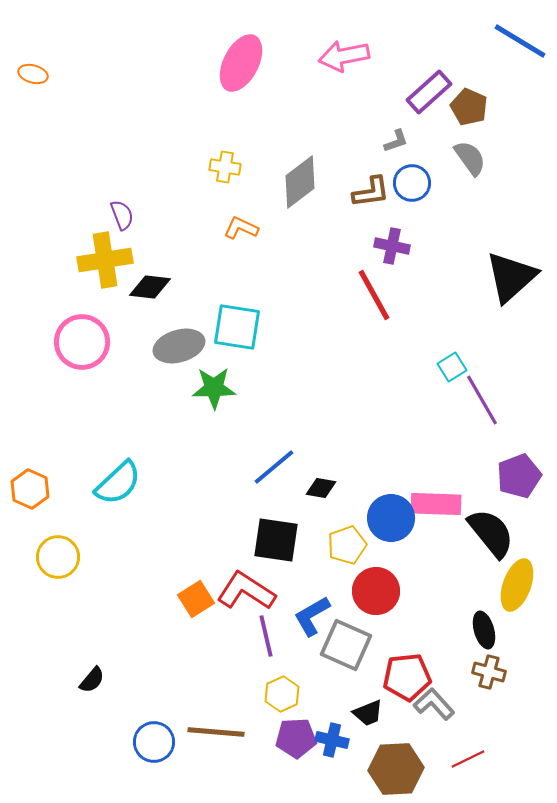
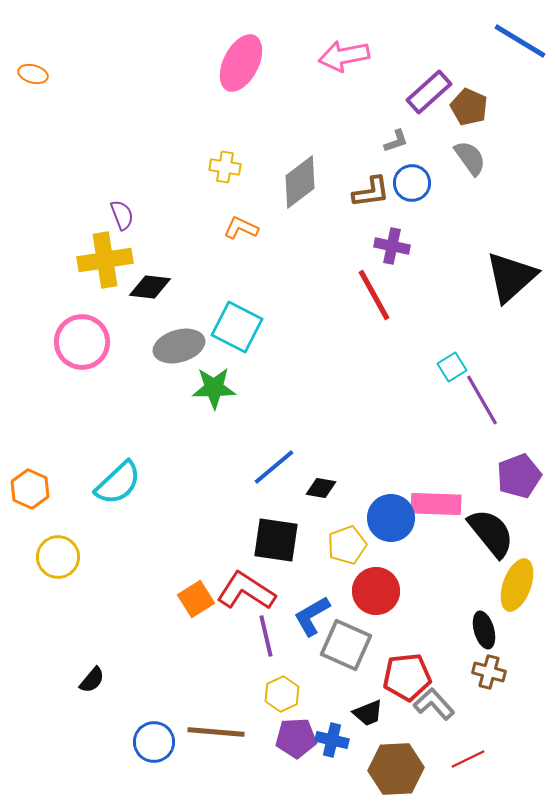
cyan square at (237, 327): rotated 18 degrees clockwise
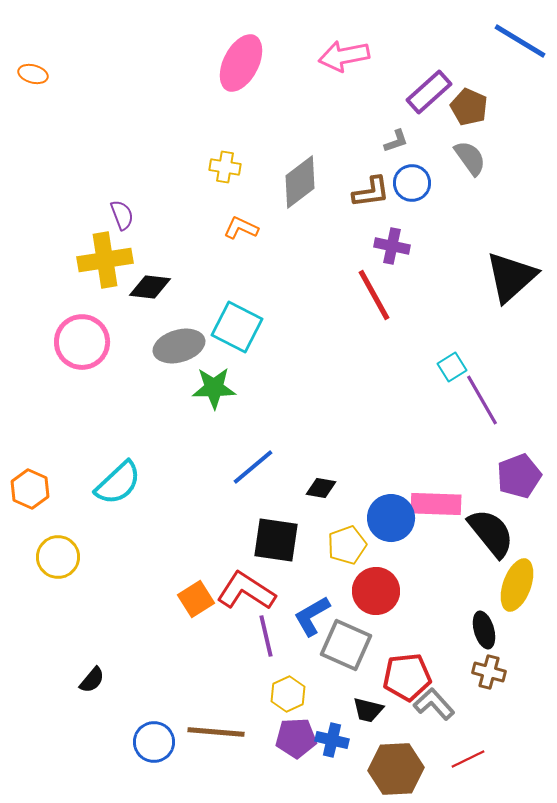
blue line at (274, 467): moved 21 px left
yellow hexagon at (282, 694): moved 6 px right
black trapezoid at (368, 713): moved 3 px up; rotated 36 degrees clockwise
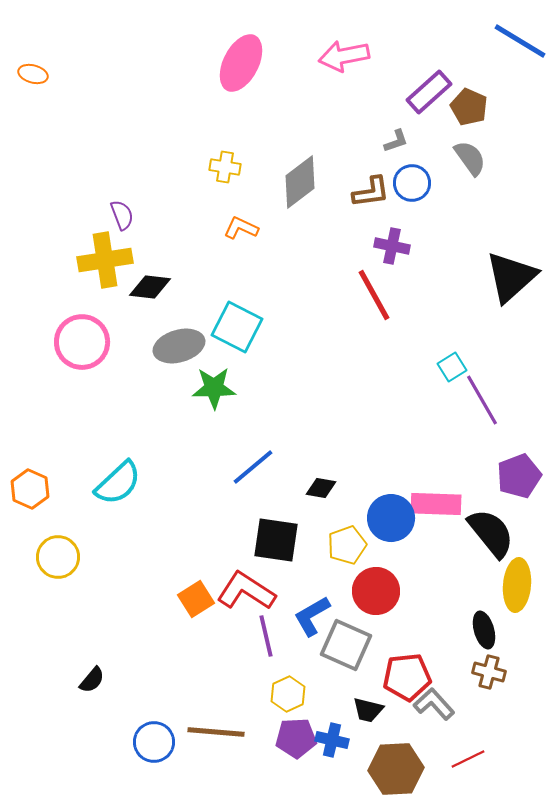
yellow ellipse at (517, 585): rotated 15 degrees counterclockwise
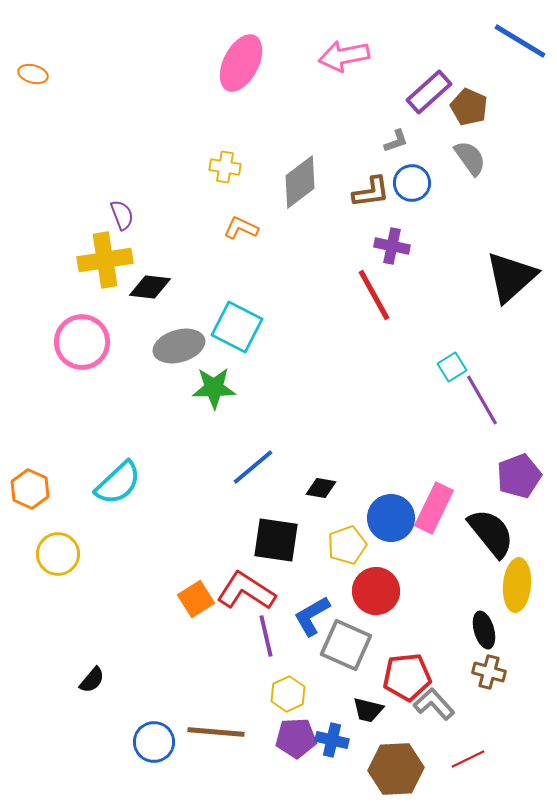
pink rectangle at (436, 504): moved 2 px left, 4 px down; rotated 66 degrees counterclockwise
yellow circle at (58, 557): moved 3 px up
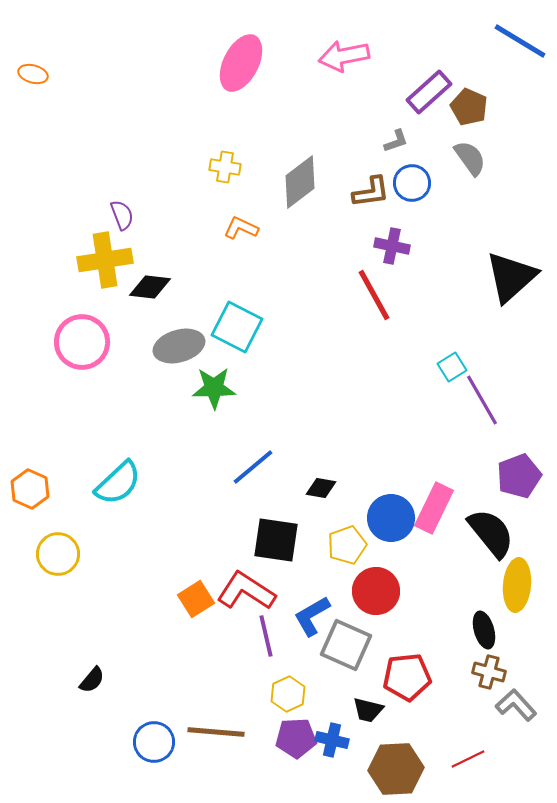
gray L-shape at (434, 704): moved 82 px right, 1 px down
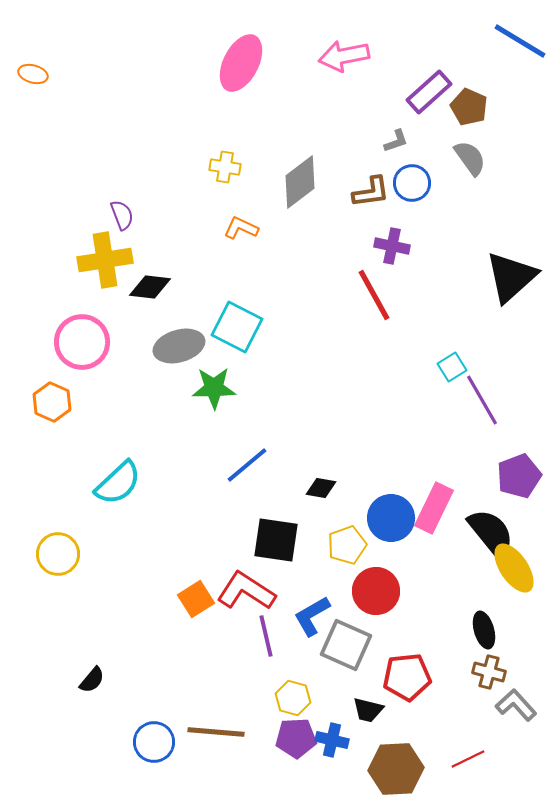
blue line at (253, 467): moved 6 px left, 2 px up
orange hexagon at (30, 489): moved 22 px right, 87 px up
yellow ellipse at (517, 585): moved 3 px left, 17 px up; rotated 39 degrees counterclockwise
yellow hexagon at (288, 694): moved 5 px right, 4 px down; rotated 20 degrees counterclockwise
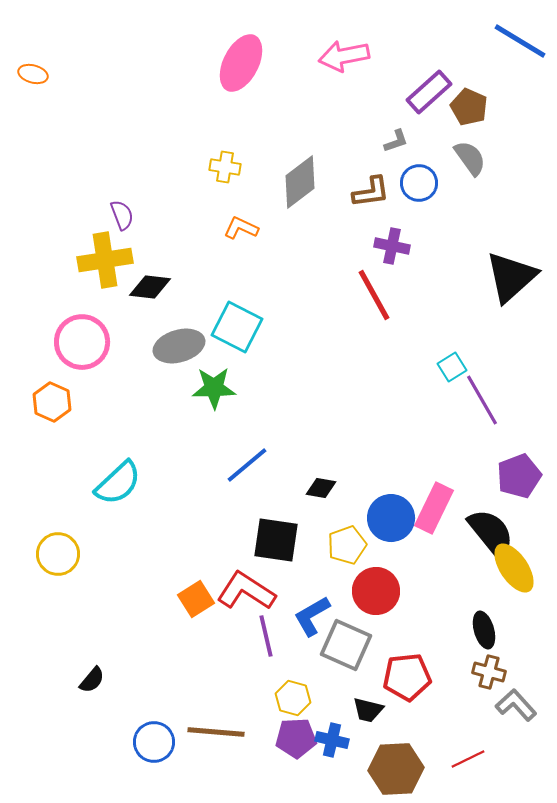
blue circle at (412, 183): moved 7 px right
